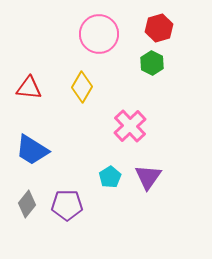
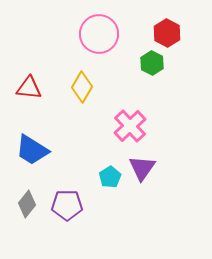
red hexagon: moved 8 px right, 5 px down; rotated 16 degrees counterclockwise
purple triangle: moved 6 px left, 9 px up
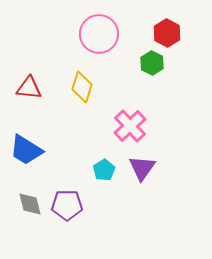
yellow diamond: rotated 12 degrees counterclockwise
blue trapezoid: moved 6 px left
cyan pentagon: moved 6 px left, 7 px up
gray diamond: moved 3 px right; rotated 52 degrees counterclockwise
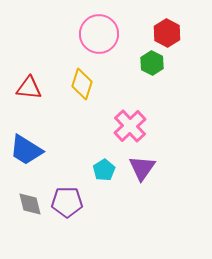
yellow diamond: moved 3 px up
purple pentagon: moved 3 px up
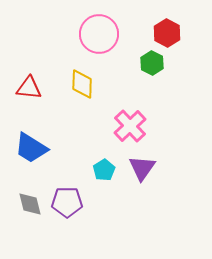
yellow diamond: rotated 16 degrees counterclockwise
blue trapezoid: moved 5 px right, 2 px up
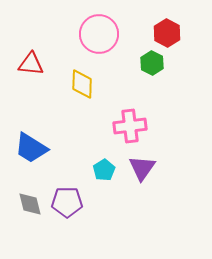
red triangle: moved 2 px right, 24 px up
pink cross: rotated 36 degrees clockwise
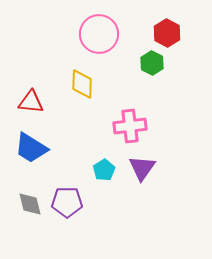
red triangle: moved 38 px down
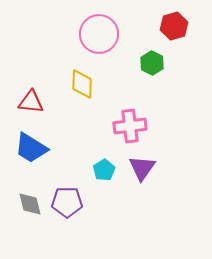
red hexagon: moved 7 px right, 7 px up; rotated 16 degrees clockwise
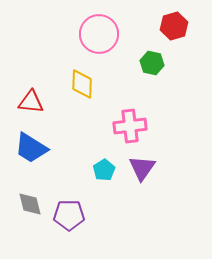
green hexagon: rotated 15 degrees counterclockwise
purple pentagon: moved 2 px right, 13 px down
